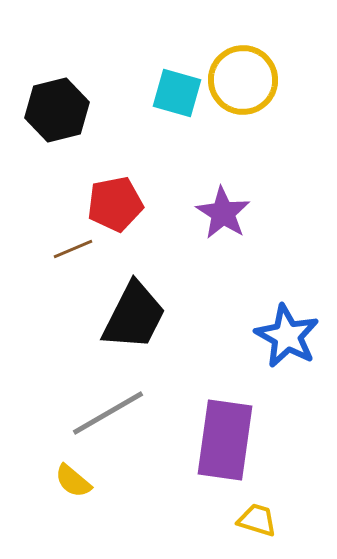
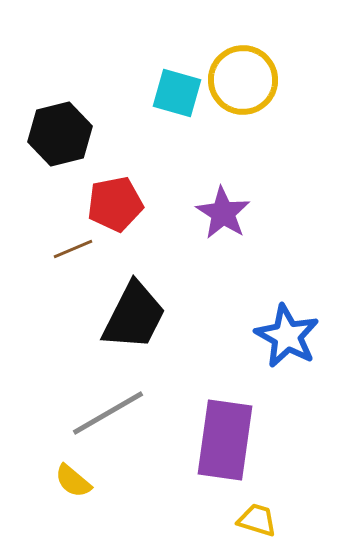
black hexagon: moved 3 px right, 24 px down
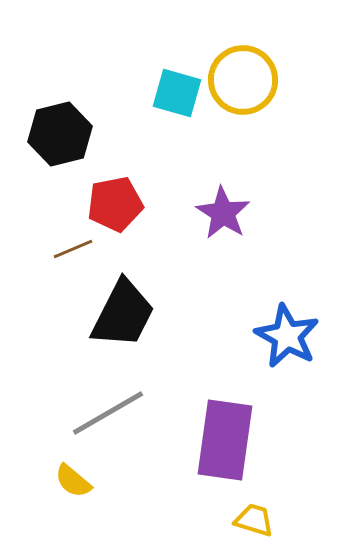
black trapezoid: moved 11 px left, 2 px up
yellow trapezoid: moved 3 px left
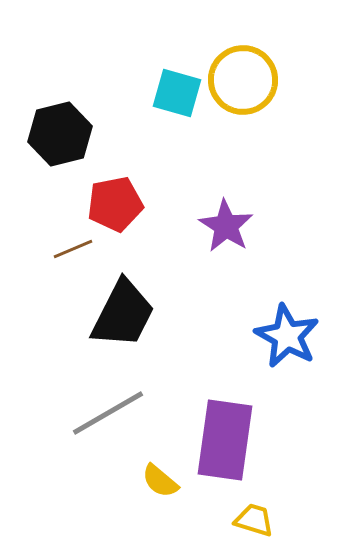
purple star: moved 3 px right, 13 px down
yellow semicircle: moved 87 px right
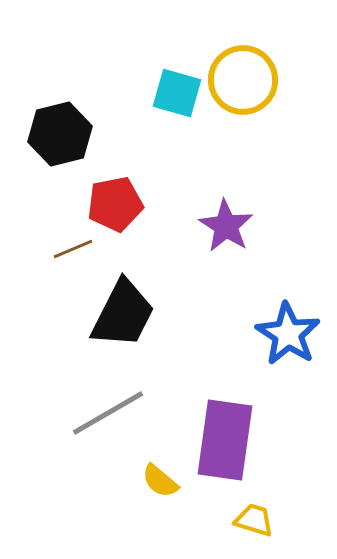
blue star: moved 1 px right, 2 px up; rotated 4 degrees clockwise
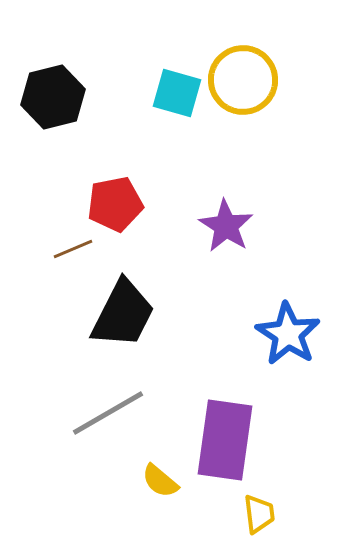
black hexagon: moved 7 px left, 37 px up
yellow trapezoid: moved 5 px right, 6 px up; rotated 66 degrees clockwise
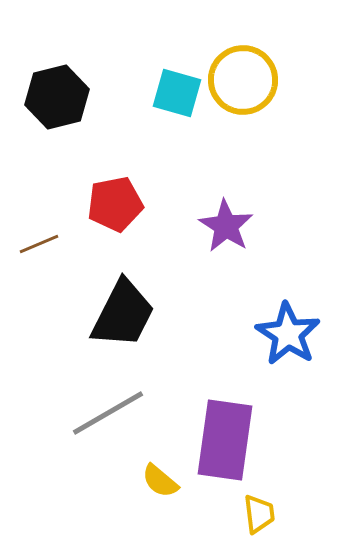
black hexagon: moved 4 px right
brown line: moved 34 px left, 5 px up
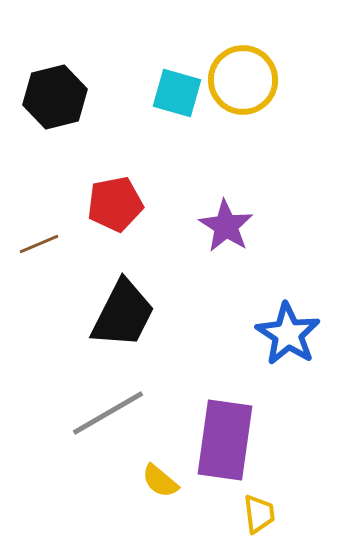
black hexagon: moved 2 px left
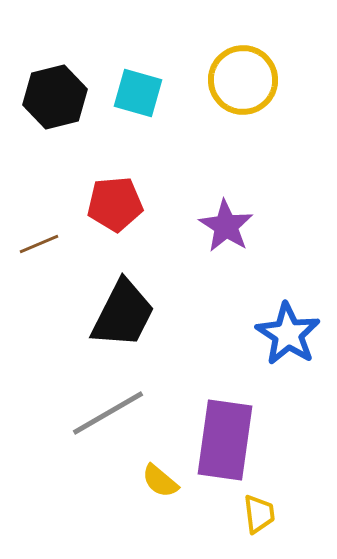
cyan square: moved 39 px left
red pentagon: rotated 6 degrees clockwise
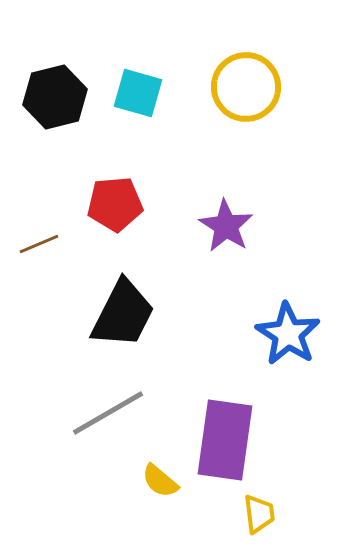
yellow circle: moved 3 px right, 7 px down
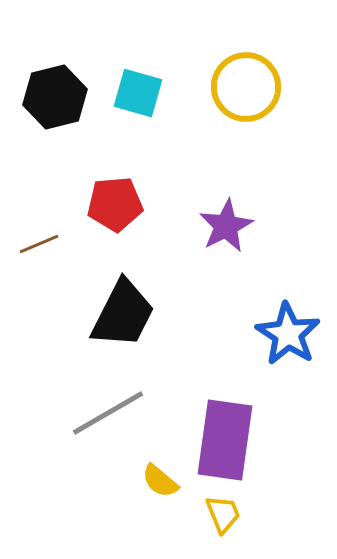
purple star: rotated 12 degrees clockwise
yellow trapezoid: moved 36 px left; rotated 15 degrees counterclockwise
